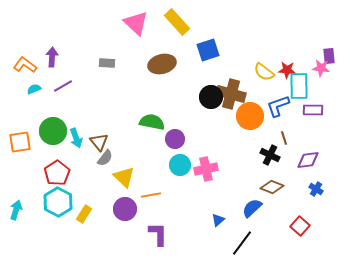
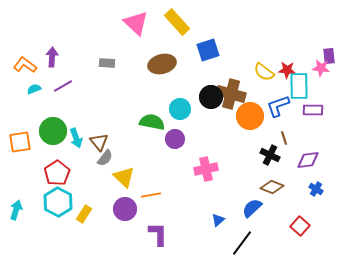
cyan circle at (180, 165): moved 56 px up
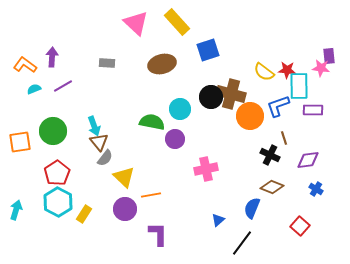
cyan arrow at (76, 138): moved 18 px right, 12 px up
blue semicircle at (252, 208): rotated 25 degrees counterclockwise
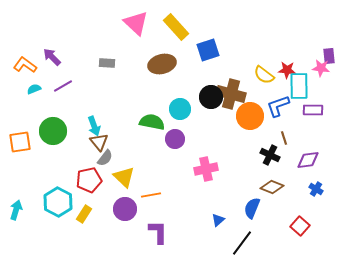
yellow rectangle at (177, 22): moved 1 px left, 5 px down
purple arrow at (52, 57): rotated 48 degrees counterclockwise
yellow semicircle at (264, 72): moved 3 px down
red pentagon at (57, 173): moved 32 px right, 7 px down; rotated 20 degrees clockwise
purple L-shape at (158, 234): moved 2 px up
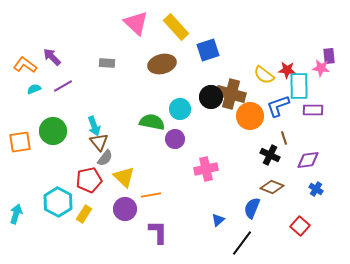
cyan arrow at (16, 210): moved 4 px down
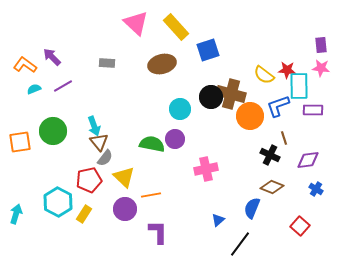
purple rectangle at (329, 56): moved 8 px left, 11 px up
green semicircle at (152, 122): moved 22 px down
black line at (242, 243): moved 2 px left, 1 px down
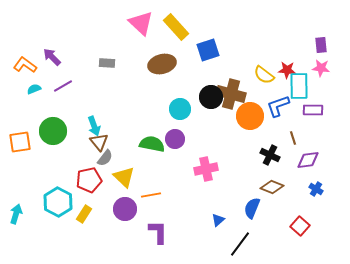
pink triangle at (136, 23): moved 5 px right
brown line at (284, 138): moved 9 px right
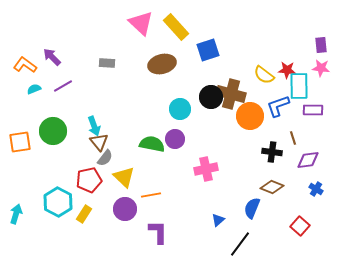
black cross at (270, 155): moved 2 px right, 3 px up; rotated 18 degrees counterclockwise
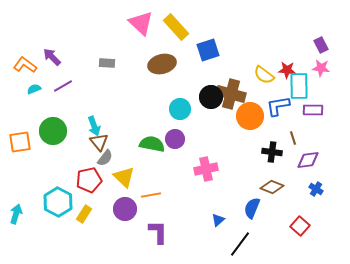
purple rectangle at (321, 45): rotated 21 degrees counterclockwise
blue L-shape at (278, 106): rotated 10 degrees clockwise
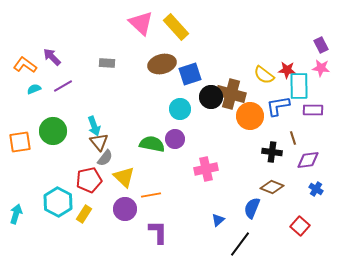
blue square at (208, 50): moved 18 px left, 24 px down
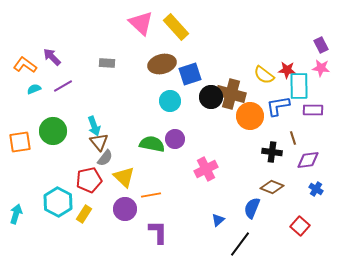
cyan circle at (180, 109): moved 10 px left, 8 px up
pink cross at (206, 169): rotated 15 degrees counterclockwise
